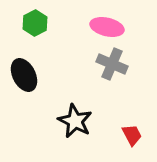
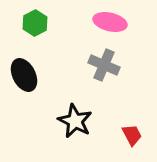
pink ellipse: moved 3 px right, 5 px up
gray cross: moved 8 px left, 1 px down
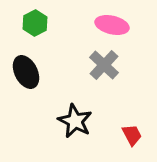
pink ellipse: moved 2 px right, 3 px down
gray cross: rotated 20 degrees clockwise
black ellipse: moved 2 px right, 3 px up
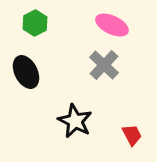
pink ellipse: rotated 12 degrees clockwise
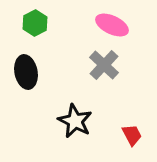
black ellipse: rotated 16 degrees clockwise
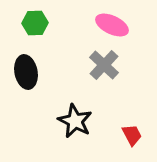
green hexagon: rotated 25 degrees clockwise
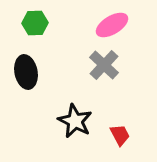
pink ellipse: rotated 56 degrees counterclockwise
red trapezoid: moved 12 px left
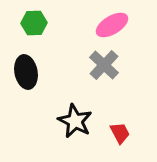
green hexagon: moved 1 px left
red trapezoid: moved 2 px up
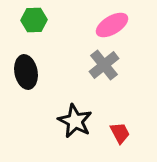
green hexagon: moved 3 px up
gray cross: rotated 8 degrees clockwise
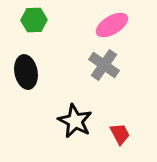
gray cross: rotated 16 degrees counterclockwise
red trapezoid: moved 1 px down
